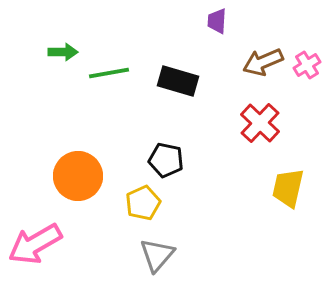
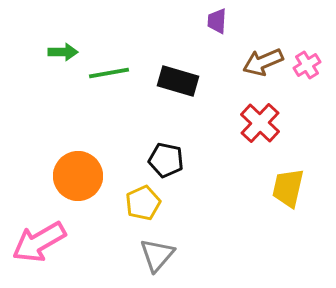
pink arrow: moved 4 px right, 2 px up
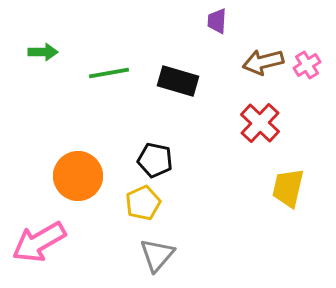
green arrow: moved 20 px left
brown arrow: rotated 9 degrees clockwise
black pentagon: moved 11 px left
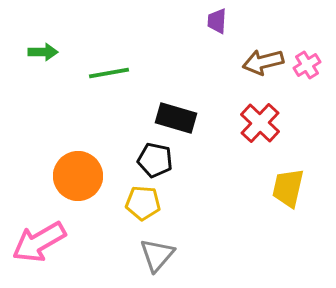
black rectangle: moved 2 px left, 37 px down
yellow pentagon: rotated 28 degrees clockwise
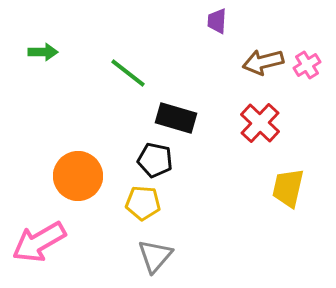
green line: moved 19 px right; rotated 48 degrees clockwise
gray triangle: moved 2 px left, 1 px down
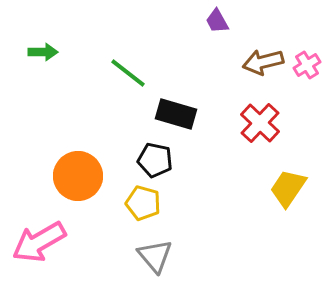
purple trapezoid: rotated 32 degrees counterclockwise
black rectangle: moved 4 px up
yellow trapezoid: rotated 21 degrees clockwise
yellow pentagon: rotated 12 degrees clockwise
gray triangle: rotated 21 degrees counterclockwise
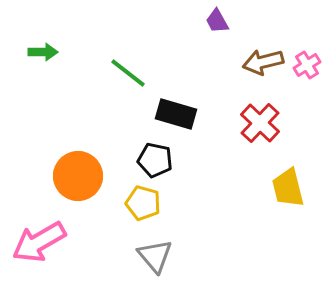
yellow trapezoid: rotated 48 degrees counterclockwise
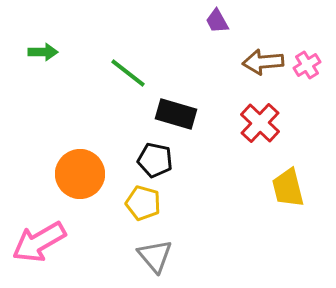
brown arrow: rotated 9 degrees clockwise
orange circle: moved 2 px right, 2 px up
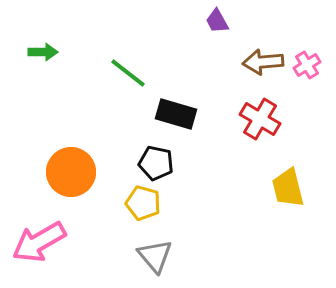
red cross: moved 4 px up; rotated 12 degrees counterclockwise
black pentagon: moved 1 px right, 3 px down
orange circle: moved 9 px left, 2 px up
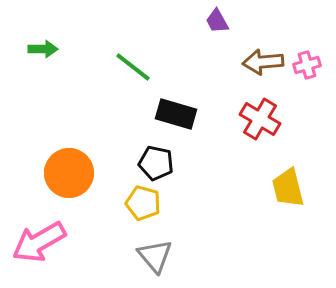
green arrow: moved 3 px up
pink cross: rotated 16 degrees clockwise
green line: moved 5 px right, 6 px up
orange circle: moved 2 px left, 1 px down
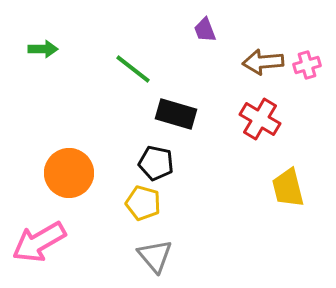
purple trapezoid: moved 12 px left, 9 px down; rotated 8 degrees clockwise
green line: moved 2 px down
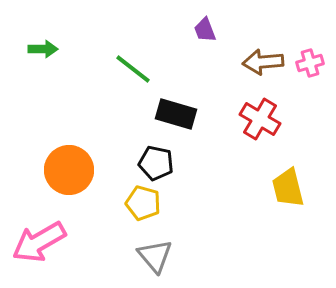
pink cross: moved 3 px right, 2 px up
orange circle: moved 3 px up
